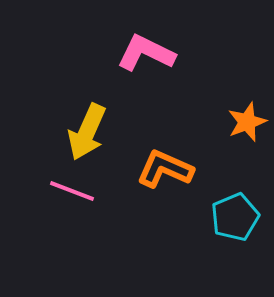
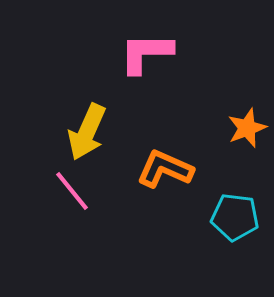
pink L-shape: rotated 26 degrees counterclockwise
orange star: moved 6 px down
pink line: rotated 30 degrees clockwise
cyan pentagon: rotated 30 degrees clockwise
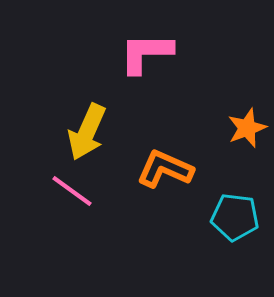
pink line: rotated 15 degrees counterclockwise
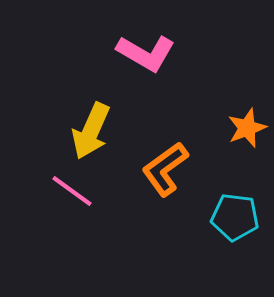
pink L-shape: rotated 150 degrees counterclockwise
yellow arrow: moved 4 px right, 1 px up
orange L-shape: rotated 60 degrees counterclockwise
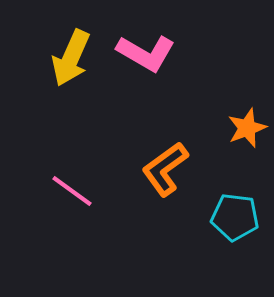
yellow arrow: moved 20 px left, 73 px up
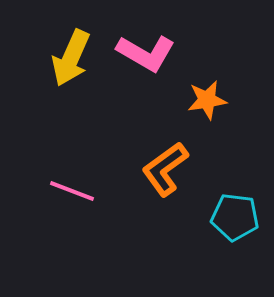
orange star: moved 40 px left, 28 px up; rotated 12 degrees clockwise
pink line: rotated 15 degrees counterclockwise
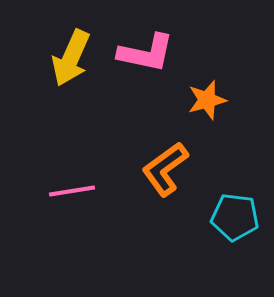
pink L-shape: rotated 18 degrees counterclockwise
orange star: rotated 6 degrees counterclockwise
pink line: rotated 30 degrees counterclockwise
